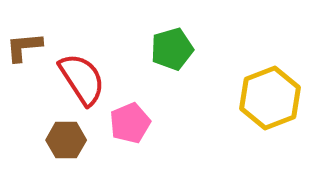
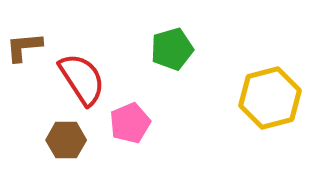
yellow hexagon: rotated 6 degrees clockwise
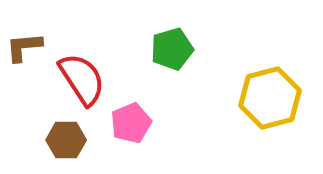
pink pentagon: moved 1 px right
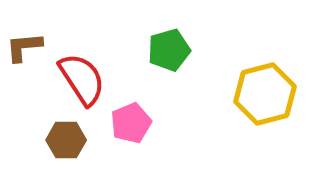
green pentagon: moved 3 px left, 1 px down
yellow hexagon: moved 5 px left, 4 px up
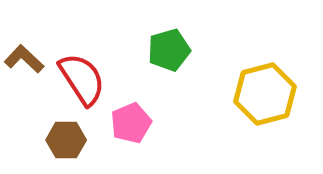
brown L-shape: moved 12 px down; rotated 48 degrees clockwise
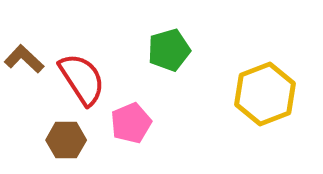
yellow hexagon: rotated 6 degrees counterclockwise
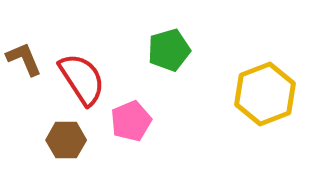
brown L-shape: rotated 24 degrees clockwise
pink pentagon: moved 2 px up
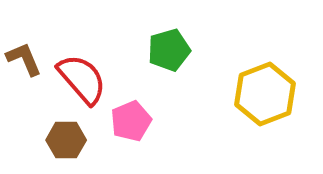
red semicircle: rotated 8 degrees counterclockwise
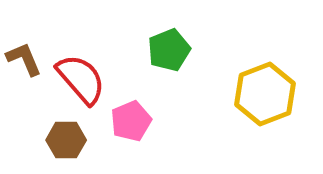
green pentagon: rotated 6 degrees counterclockwise
red semicircle: moved 1 px left
